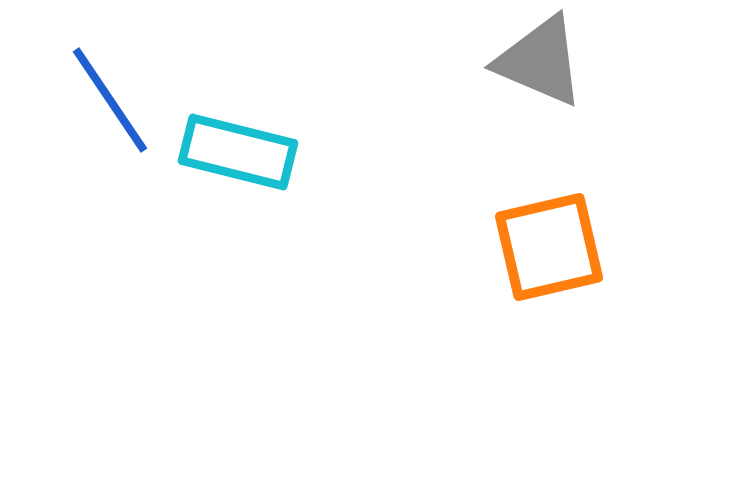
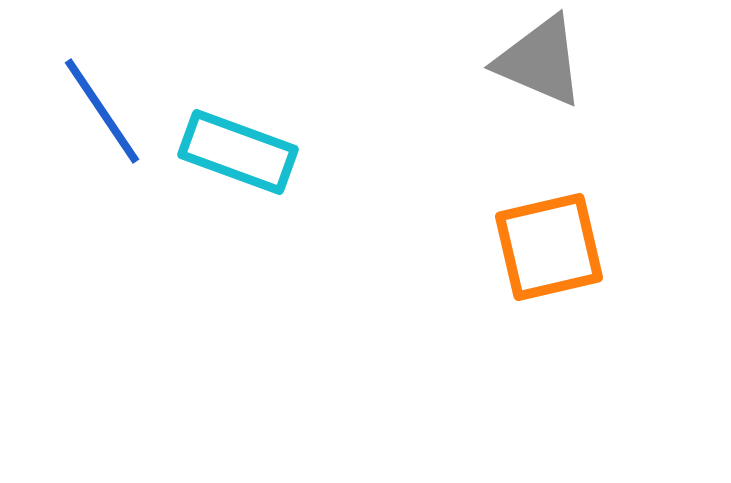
blue line: moved 8 px left, 11 px down
cyan rectangle: rotated 6 degrees clockwise
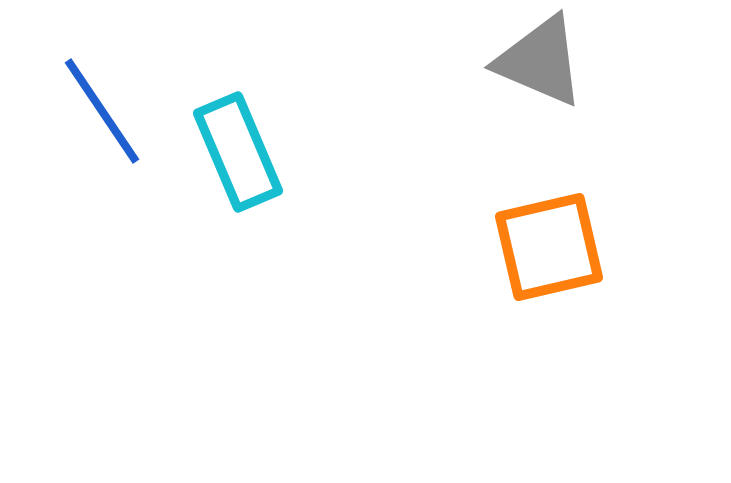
cyan rectangle: rotated 47 degrees clockwise
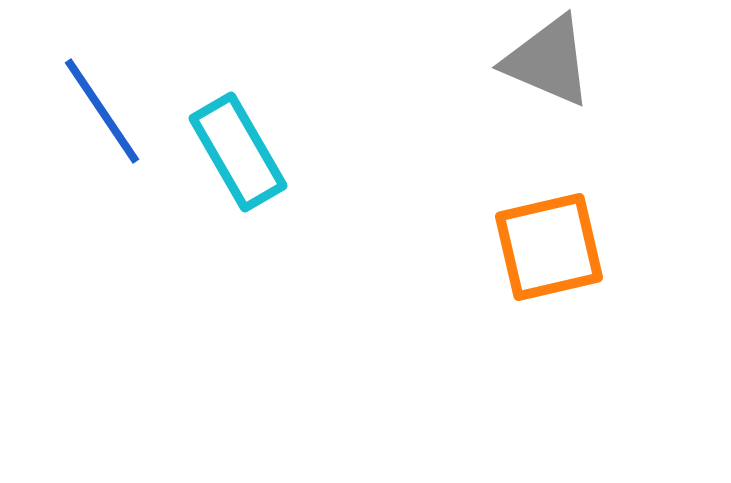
gray triangle: moved 8 px right
cyan rectangle: rotated 7 degrees counterclockwise
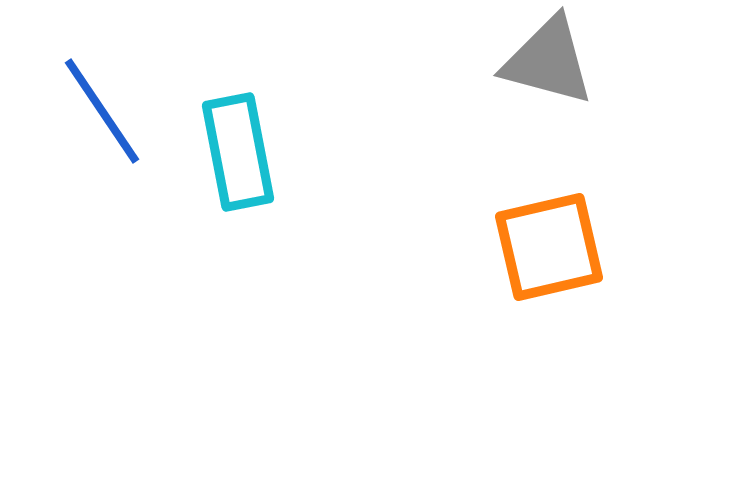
gray triangle: rotated 8 degrees counterclockwise
cyan rectangle: rotated 19 degrees clockwise
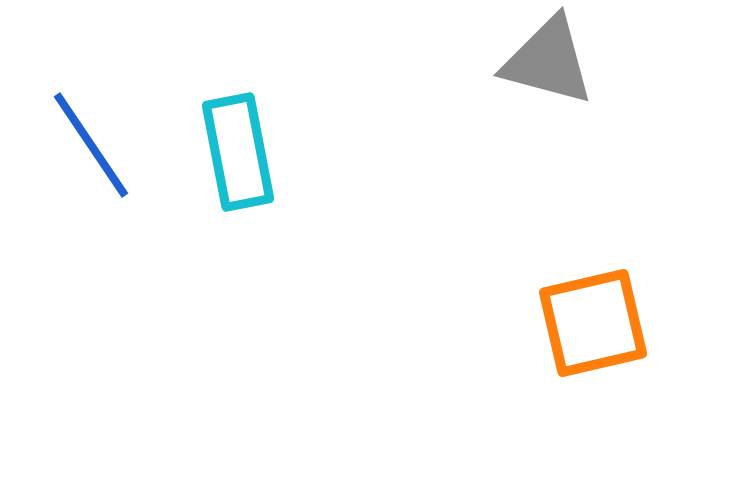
blue line: moved 11 px left, 34 px down
orange square: moved 44 px right, 76 px down
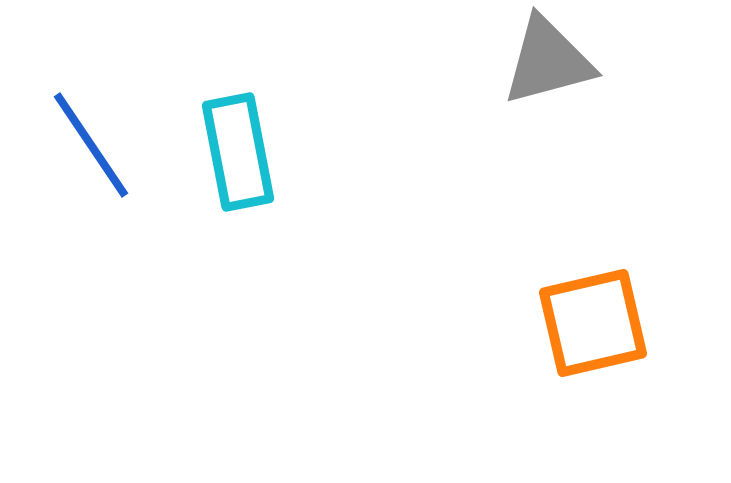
gray triangle: rotated 30 degrees counterclockwise
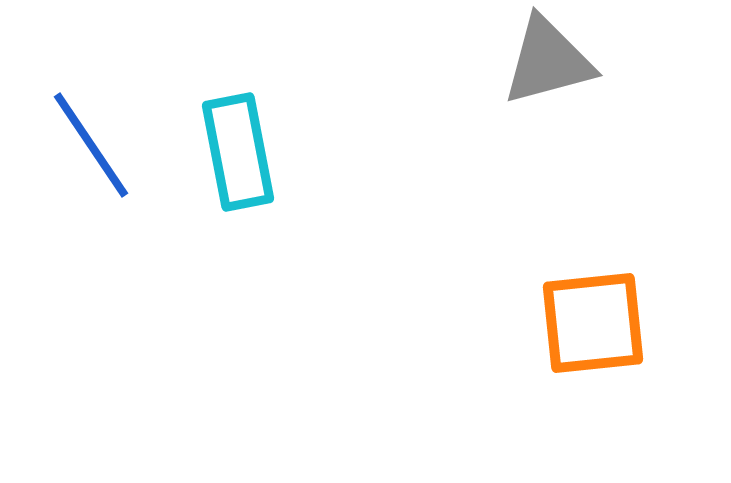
orange square: rotated 7 degrees clockwise
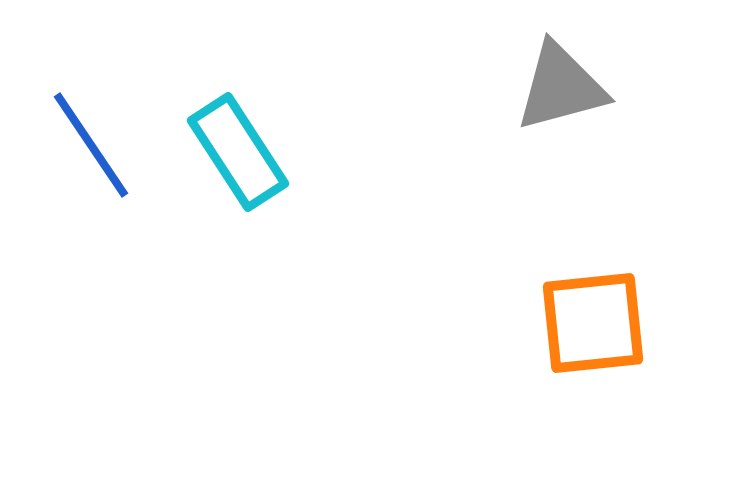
gray triangle: moved 13 px right, 26 px down
cyan rectangle: rotated 22 degrees counterclockwise
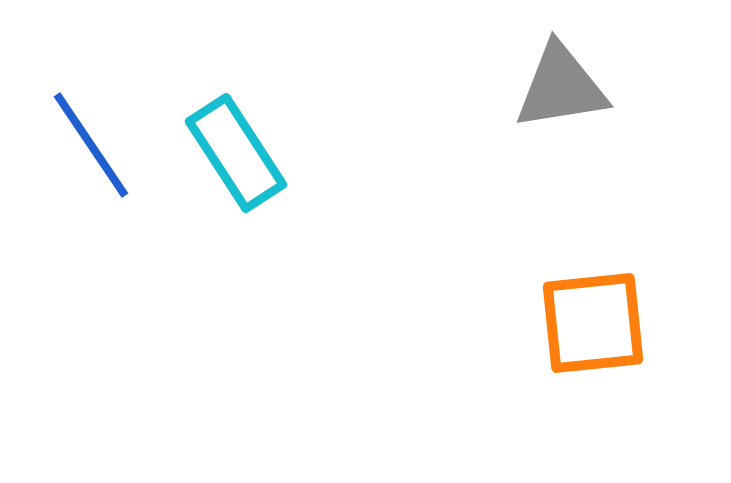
gray triangle: rotated 6 degrees clockwise
cyan rectangle: moved 2 px left, 1 px down
